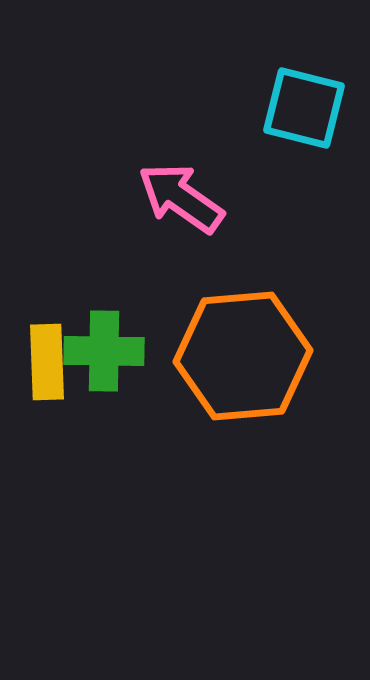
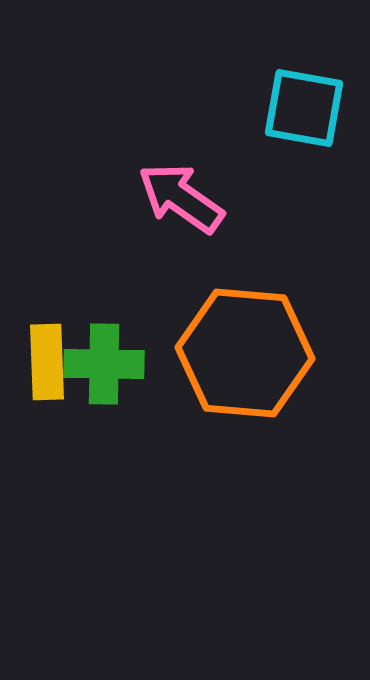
cyan square: rotated 4 degrees counterclockwise
green cross: moved 13 px down
orange hexagon: moved 2 px right, 3 px up; rotated 10 degrees clockwise
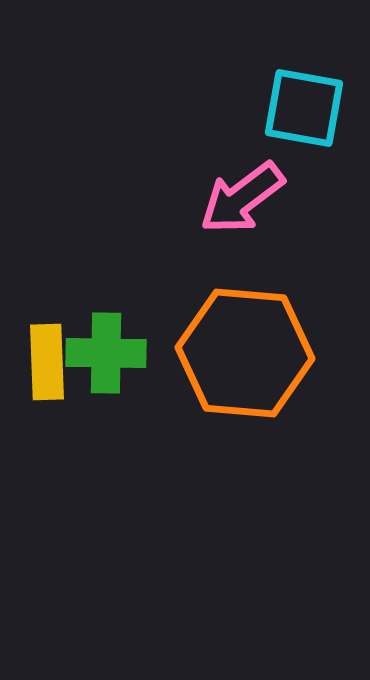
pink arrow: moved 61 px right; rotated 72 degrees counterclockwise
green cross: moved 2 px right, 11 px up
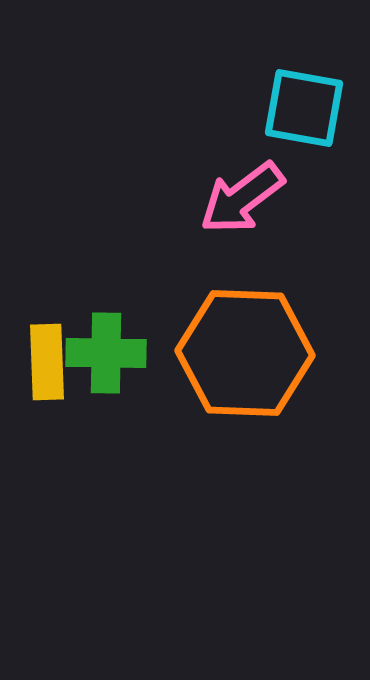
orange hexagon: rotated 3 degrees counterclockwise
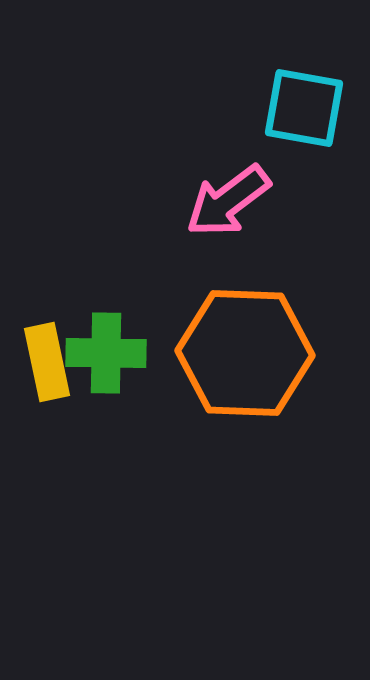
pink arrow: moved 14 px left, 3 px down
yellow rectangle: rotated 10 degrees counterclockwise
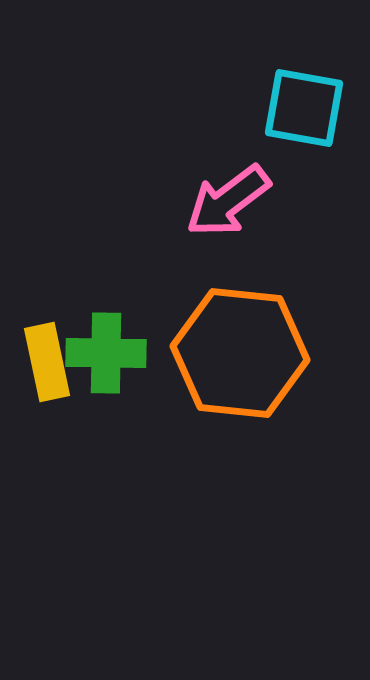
orange hexagon: moved 5 px left; rotated 4 degrees clockwise
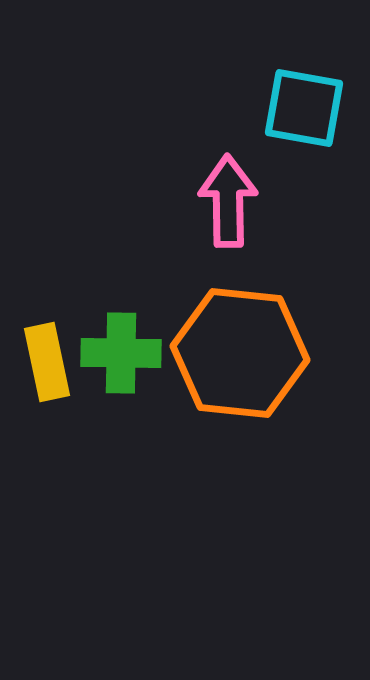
pink arrow: rotated 126 degrees clockwise
green cross: moved 15 px right
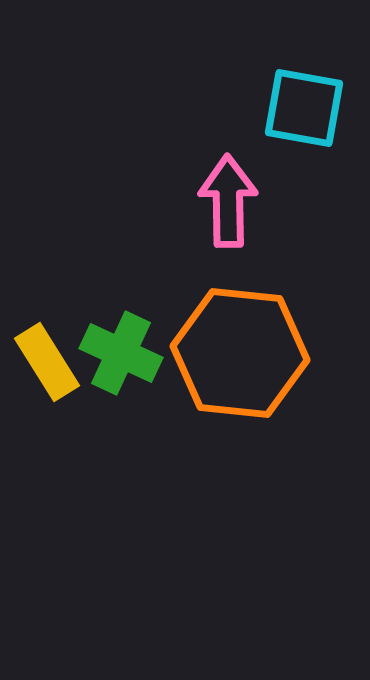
green cross: rotated 24 degrees clockwise
yellow rectangle: rotated 20 degrees counterclockwise
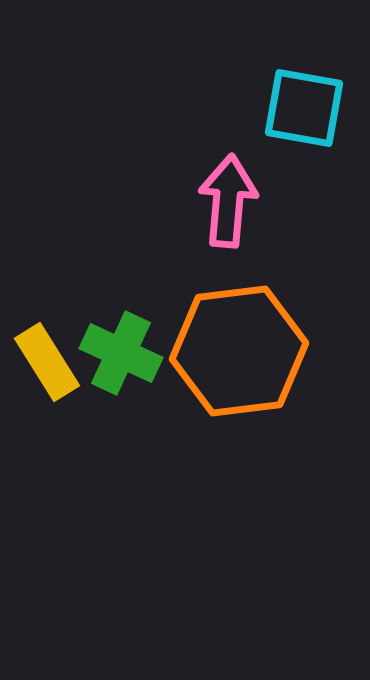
pink arrow: rotated 6 degrees clockwise
orange hexagon: moved 1 px left, 2 px up; rotated 13 degrees counterclockwise
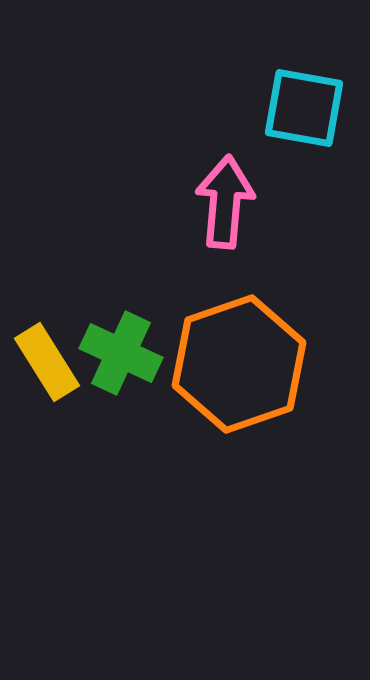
pink arrow: moved 3 px left, 1 px down
orange hexagon: moved 13 px down; rotated 12 degrees counterclockwise
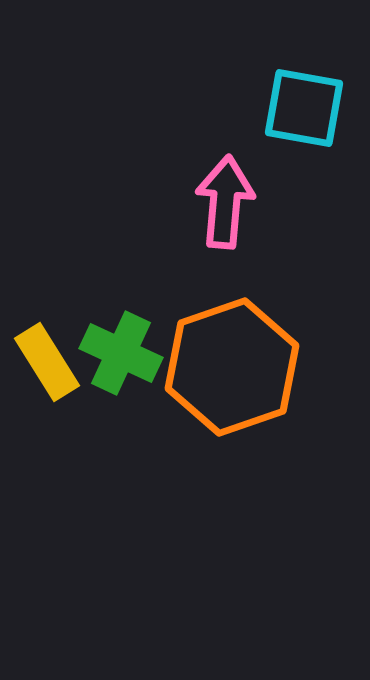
orange hexagon: moved 7 px left, 3 px down
